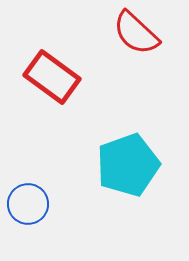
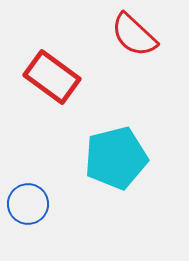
red semicircle: moved 2 px left, 2 px down
cyan pentagon: moved 12 px left, 7 px up; rotated 6 degrees clockwise
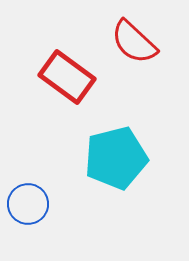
red semicircle: moved 7 px down
red rectangle: moved 15 px right
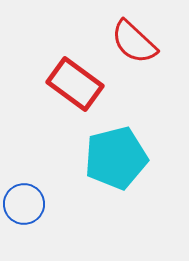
red rectangle: moved 8 px right, 7 px down
blue circle: moved 4 px left
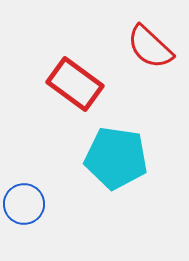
red semicircle: moved 16 px right, 5 px down
cyan pentagon: rotated 22 degrees clockwise
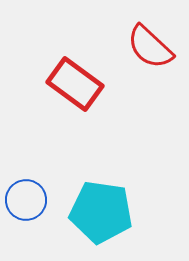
cyan pentagon: moved 15 px left, 54 px down
blue circle: moved 2 px right, 4 px up
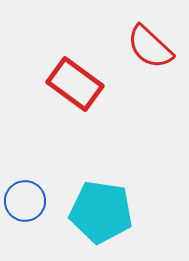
blue circle: moved 1 px left, 1 px down
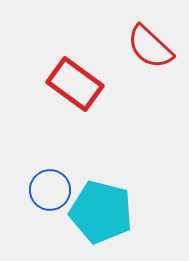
blue circle: moved 25 px right, 11 px up
cyan pentagon: rotated 6 degrees clockwise
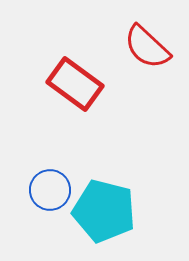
red semicircle: moved 3 px left
cyan pentagon: moved 3 px right, 1 px up
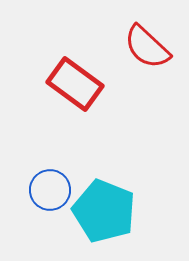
cyan pentagon: rotated 8 degrees clockwise
